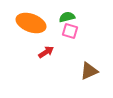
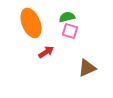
orange ellipse: rotated 48 degrees clockwise
brown triangle: moved 2 px left, 3 px up
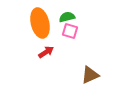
orange ellipse: moved 9 px right; rotated 8 degrees clockwise
brown triangle: moved 3 px right, 7 px down
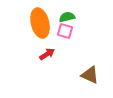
pink square: moved 5 px left
red arrow: moved 1 px right, 2 px down
brown triangle: rotated 48 degrees clockwise
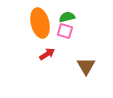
brown triangle: moved 4 px left, 9 px up; rotated 36 degrees clockwise
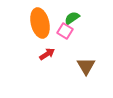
green semicircle: moved 5 px right, 1 px down; rotated 21 degrees counterclockwise
pink square: rotated 14 degrees clockwise
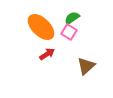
orange ellipse: moved 1 px right, 4 px down; rotated 32 degrees counterclockwise
pink square: moved 4 px right, 1 px down
brown triangle: rotated 18 degrees clockwise
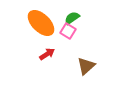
orange ellipse: moved 4 px up
pink square: moved 1 px left, 1 px up
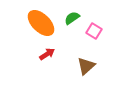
pink square: moved 26 px right
